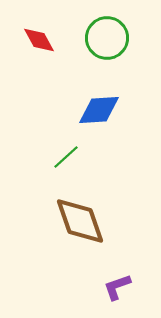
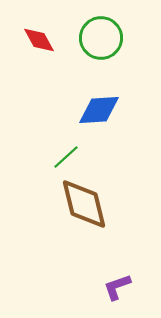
green circle: moved 6 px left
brown diamond: moved 4 px right, 17 px up; rotated 6 degrees clockwise
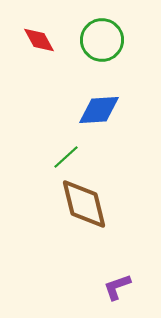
green circle: moved 1 px right, 2 px down
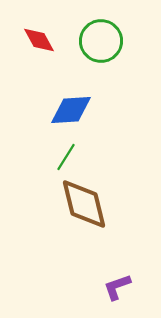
green circle: moved 1 px left, 1 px down
blue diamond: moved 28 px left
green line: rotated 16 degrees counterclockwise
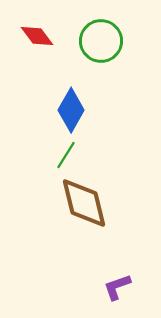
red diamond: moved 2 px left, 4 px up; rotated 8 degrees counterclockwise
blue diamond: rotated 57 degrees counterclockwise
green line: moved 2 px up
brown diamond: moved 1 px up
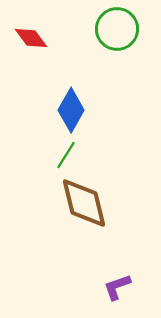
red diamond: moved 6 px left, 2 px down
green circle: moved 16 px right, 12 px up
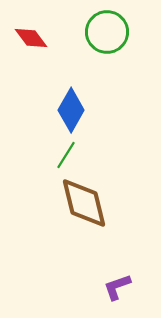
green circle: moved 10 px left, 3 px down
